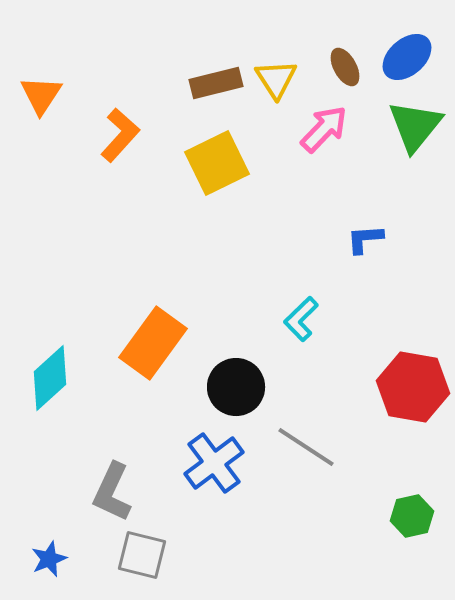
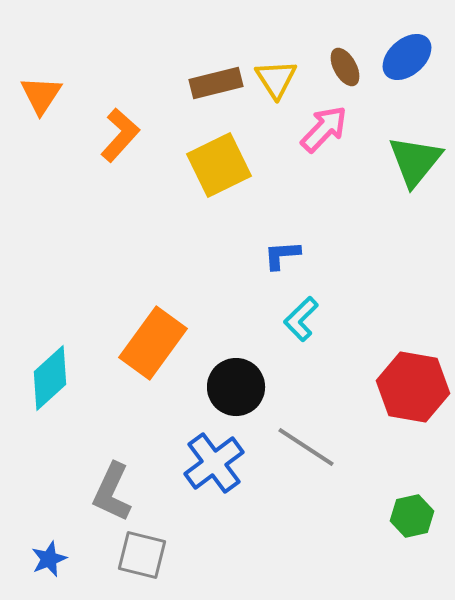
green triangle: moved 35 px down
yellow square: moved 2 px right, 2 px down
blue L-shape: moved 83 px left, 16 px down
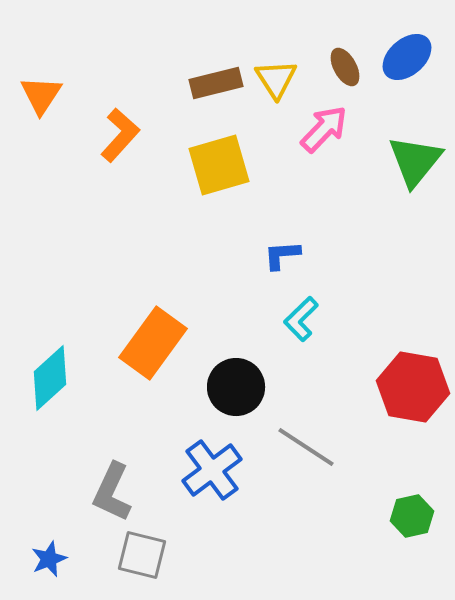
yellow square: rotated 10 degrees clockwise
blue cross: moved 2 px left, 7 px down
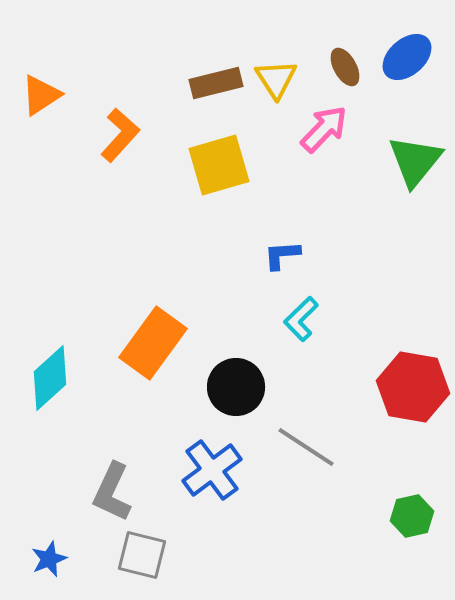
orange triangle: rotated 24 degrees clockwise
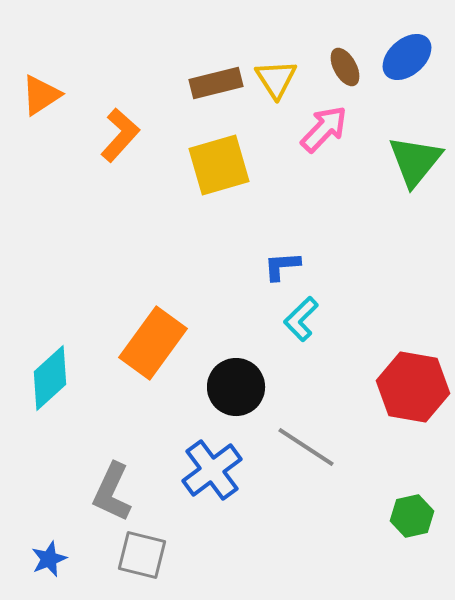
blue L-shape: moved 11 px down
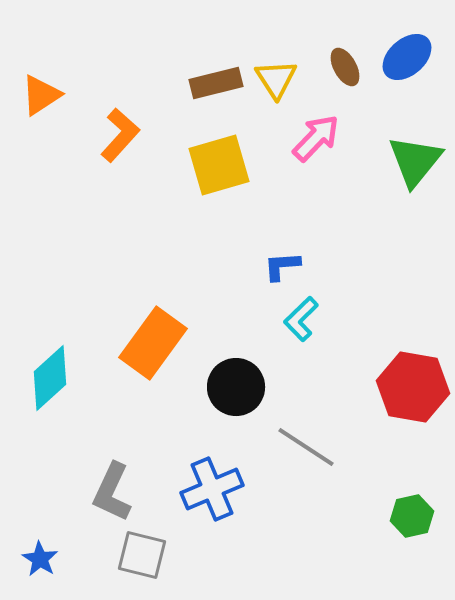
pink arrow: moved 8 px left, 9 px down
blue cross: moved 19 px down; rotated 14 degrees clockwise
blue star: moved 9 px left; rotated 18 degrees counterclockwise
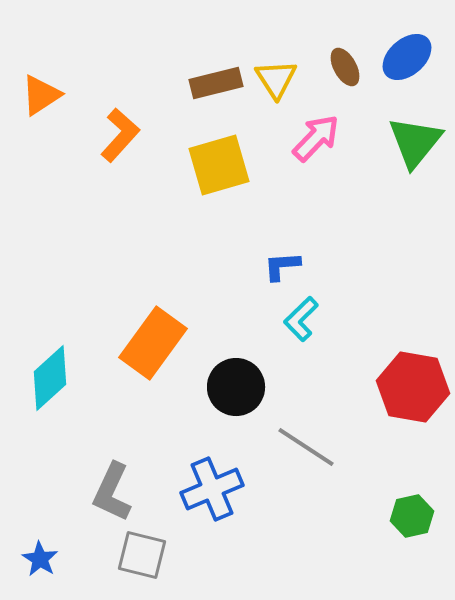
green triangle: moved 19 px up
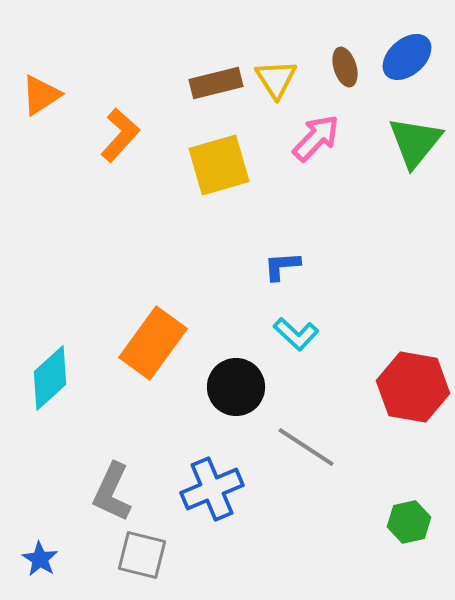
brown ellipse: rotated 12 degrees clockwise
cyan L-shape: moved 5 px left, 15 px down; rotated 93 degrees counterclockwise
green hexagon: moved 3 px left, 6 px down
